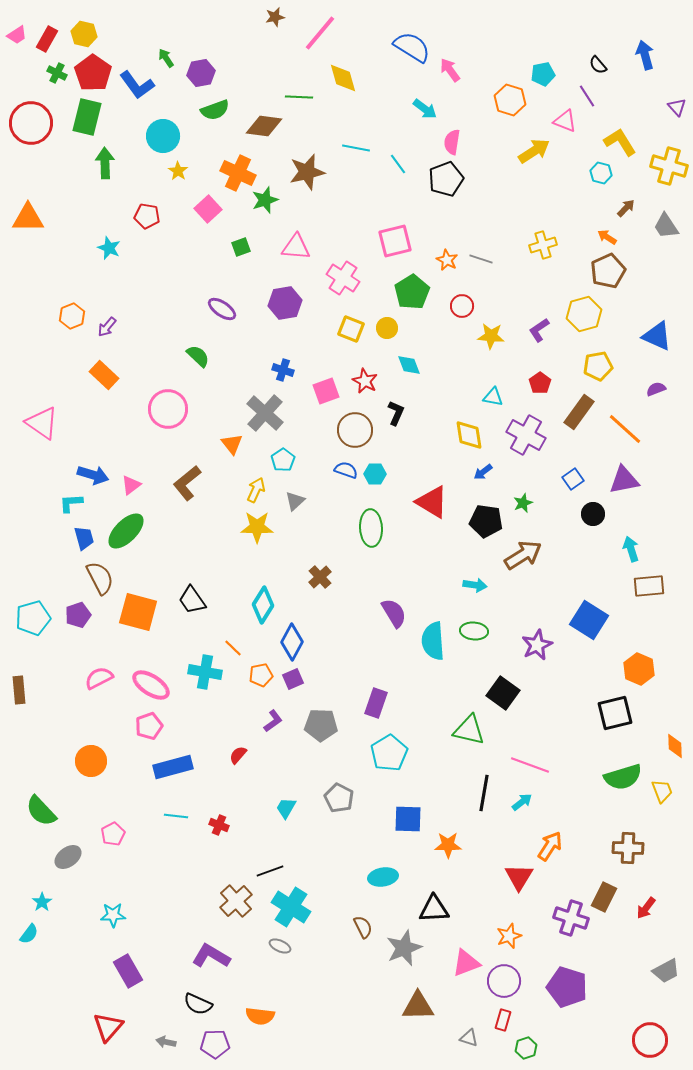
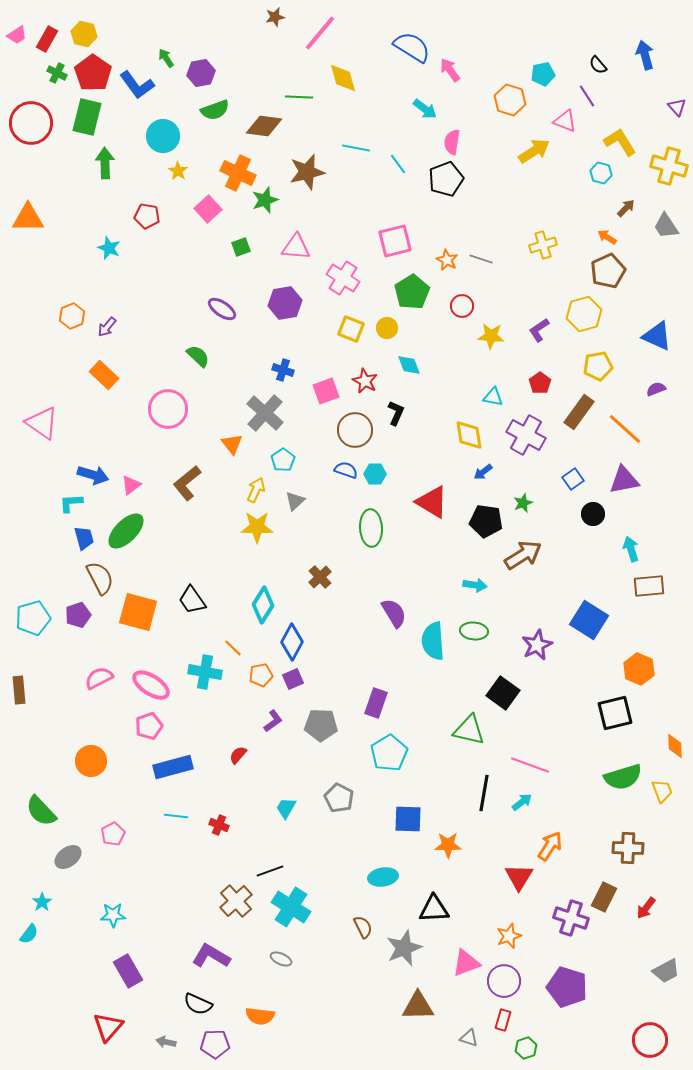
gray ellipse at (280, 946): moved 1 px right, 13 px down
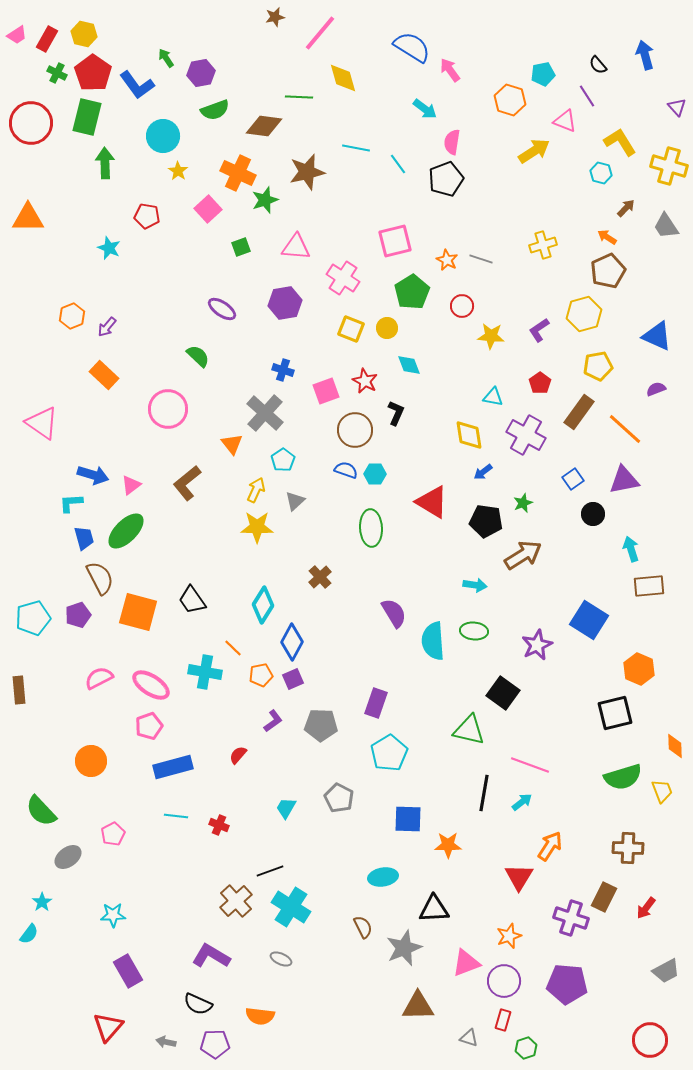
purple pentagon at (567, 987): moved 3 px up; rotated 12 degrees counterclockwise
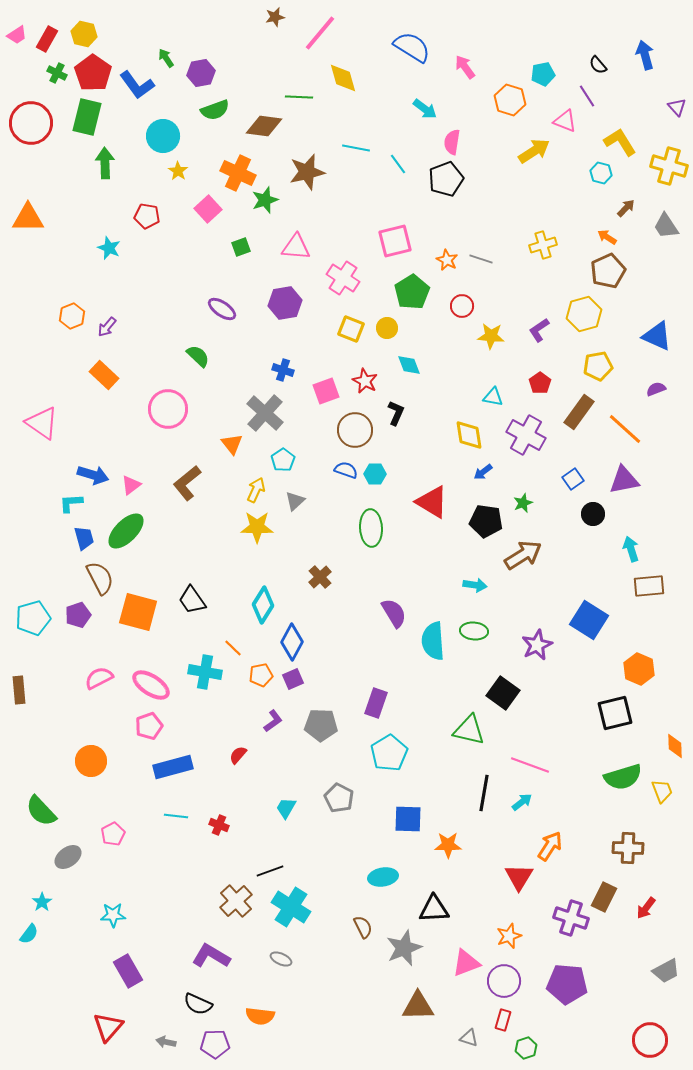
pink arrow at (450, 70): moved 15 px right, 3 px up
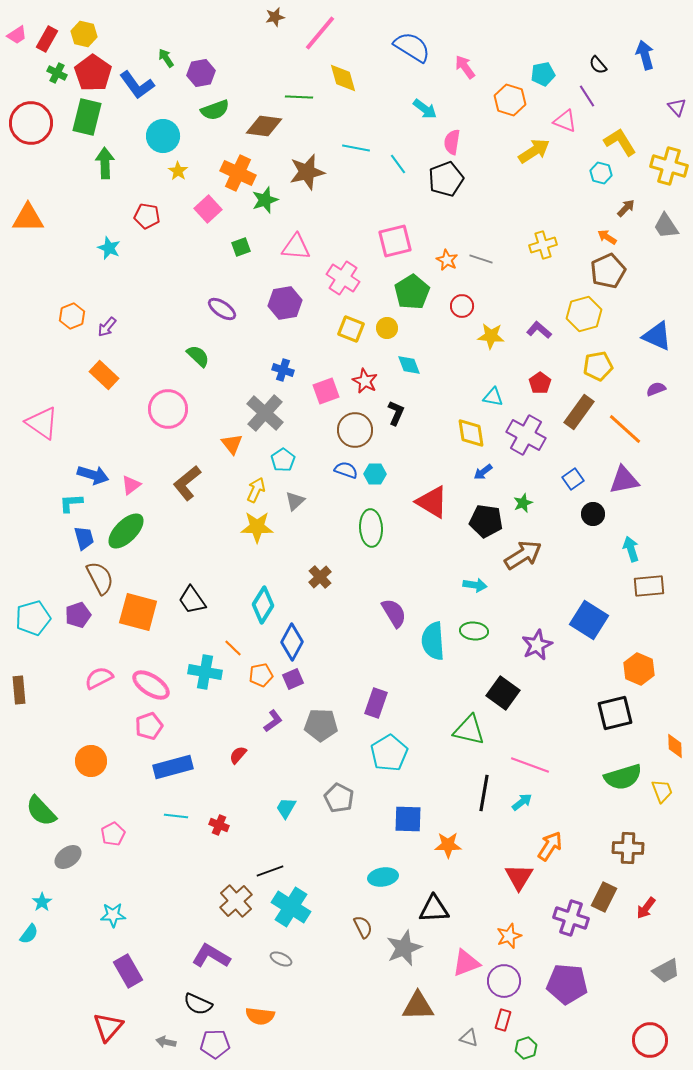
purple L-shape at (539, 330): rotated 75 degrees clockwise
yellow diamond at (469, 435): moved 2 px right, 2 px up
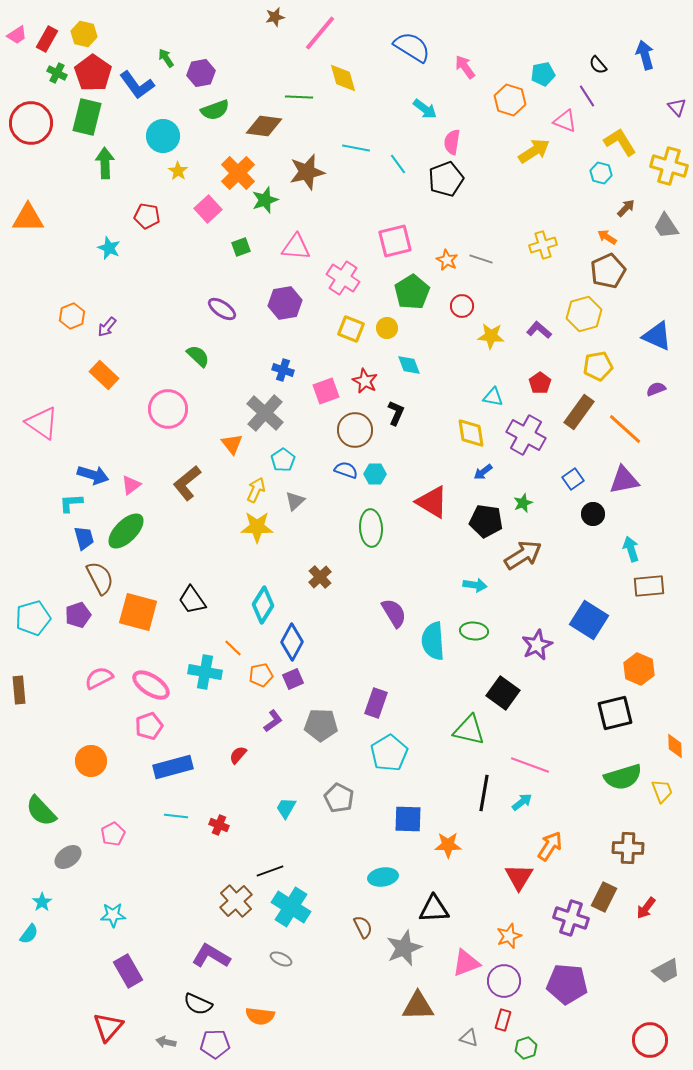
orange cross at (238, 173): rotated 20 degrees clockwise
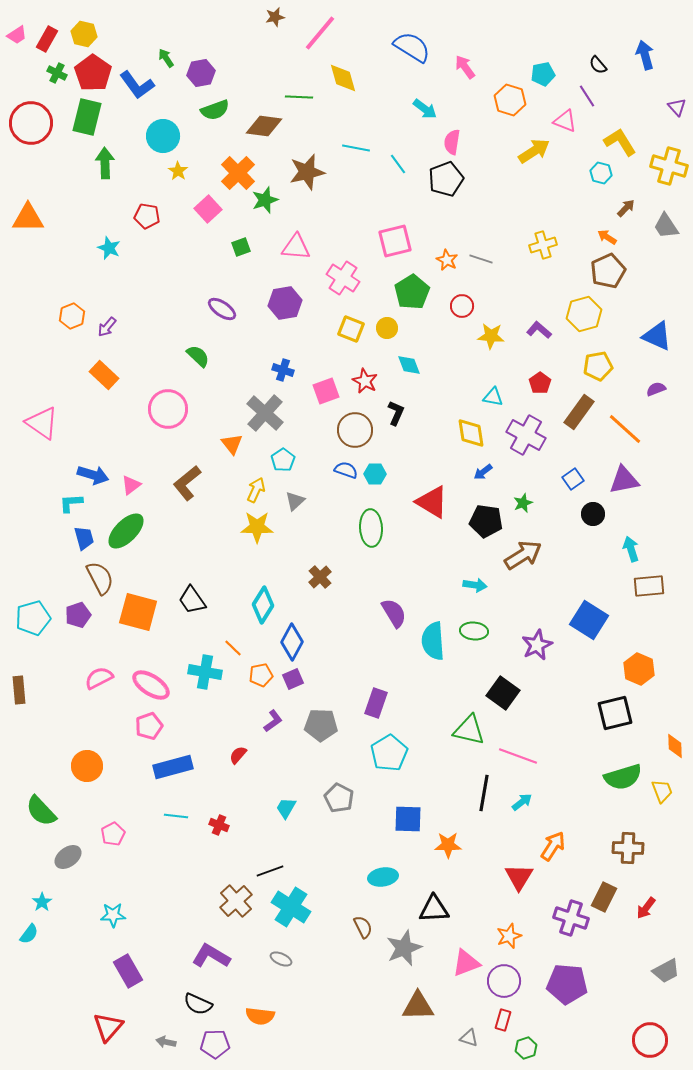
orange circle at (91, 761): moved 4 px left, 5 px down
pink line at (530, 765): moved 12 px left, 9 px up
orange arrow at (550, 846): moved 3 px right
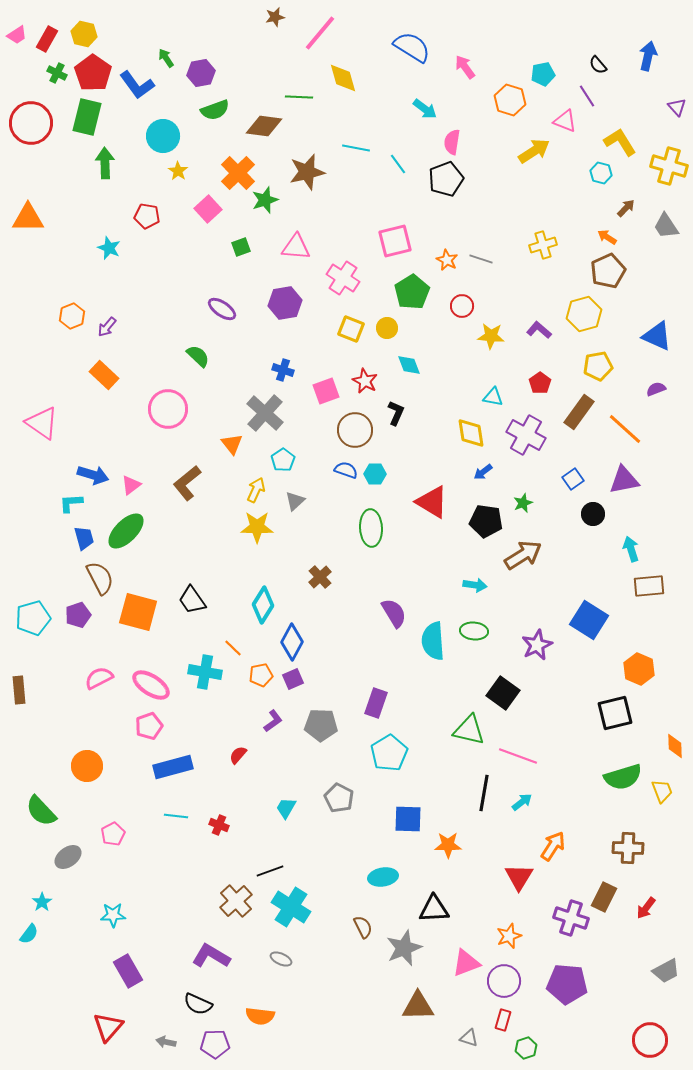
blue arrow at (645, 55): moved 3 px right, 1 px down; rotated 28 degrees clockwise
